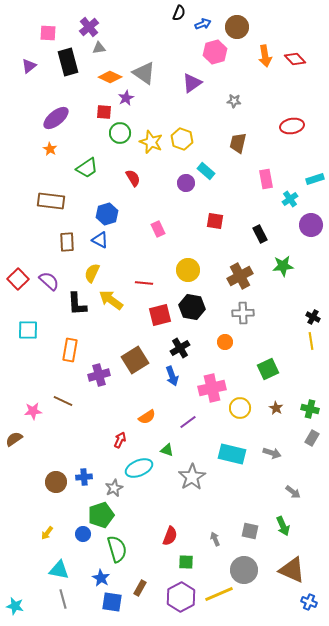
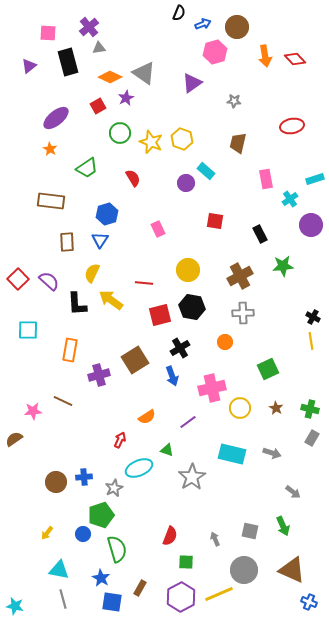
red square at (104, 112): moved 6 px left, 6 px up; rotated 35 degrees counterclockwise
blue triangle at (100, 240): rotated 36 degrees clockwise
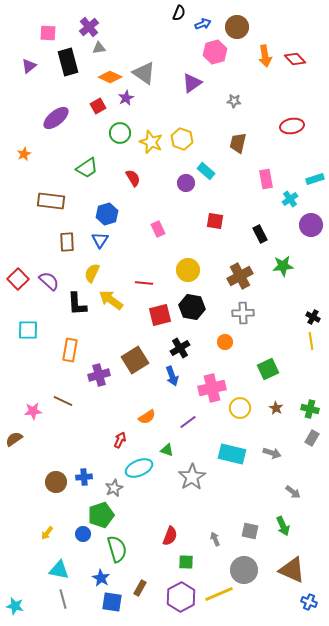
orange star at (50, 149): moved 26 px left, 5 px down; rotated 16 degrees clockwise
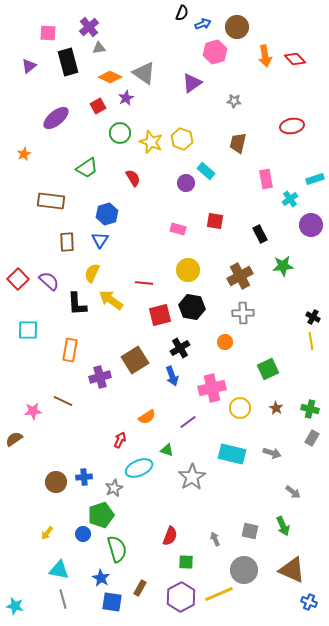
black semicircle at (179, 13): moved 3 px right
pink rectangle at (158, 229): moved 20 px right; rotated 49 degrees counterclockwise
purple cross at (99, 375): moved 1 px right, 2 px down
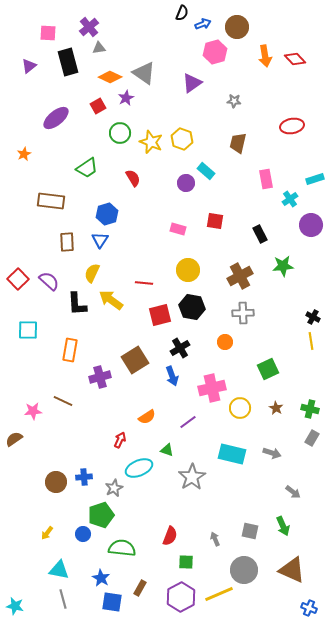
green semicircle at (117, 549): moved 5 px right, 1 px up; rotated 68 degrees counterclockwise
blue cross at (309, 602): moved 6 px down
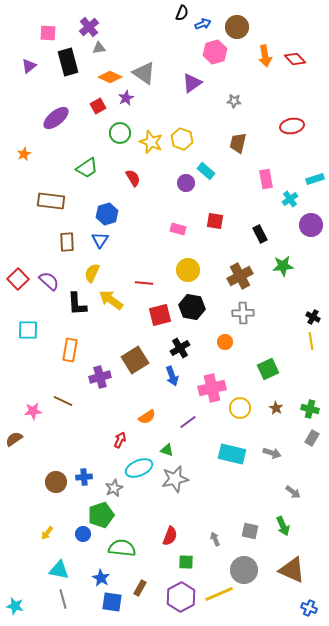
gray star at (192, 477): moved 17 px left, 2 px down; rotated 20 degrees clockwise
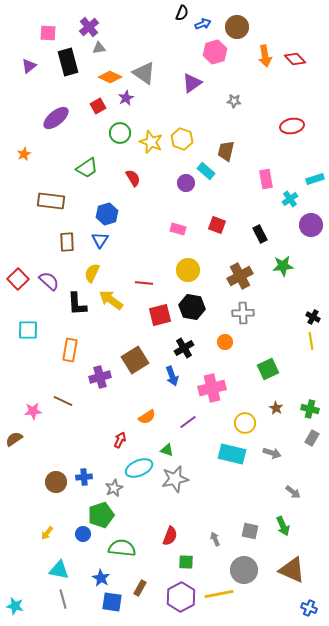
brown trapezoid at (238, 143): moved 12 px left, 8 px down
red square at (215, 221): moved 2 px right, 4 px down; rotated 12 degrees clockwise
black cross at (180, 348): moved 4 px right
yellow circle at (240, 408): moved 5 px right, 15 px down
yellow line at (219, 594): rotated 12 degrees clockwise
